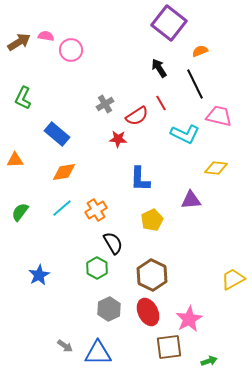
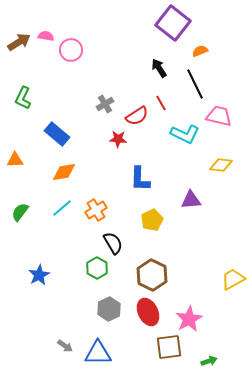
purple square: moved 4 px right
yellow diamond: moved 5 px right, 3 px up
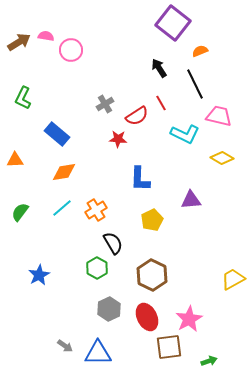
yellow diamond: moved 1 px right, 7 px up; rotated 25 degrees clockwise
red ellipse: moved 1 px left, 5 px down
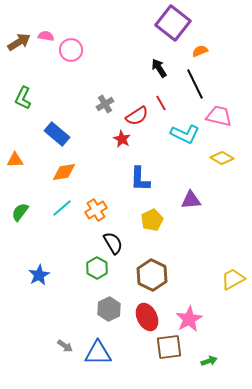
red star: moved 4 px right; rotated 24 degrees clockwise
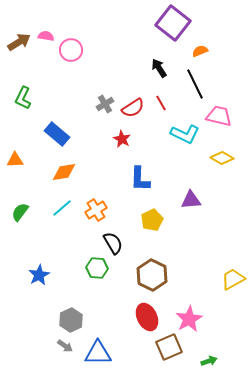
red semicircle: moved 4 px left, 8 px up
green hexagon: rotated 25 degrees counterclockwise
gray hexagon: moved 38 px left, 11 px down
brown square: rotated 16 degrees counterclockwise
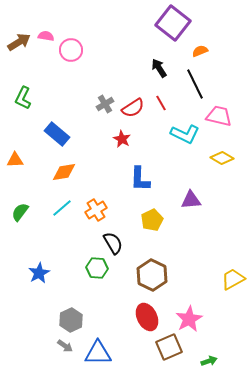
blue star: moved 2 px up
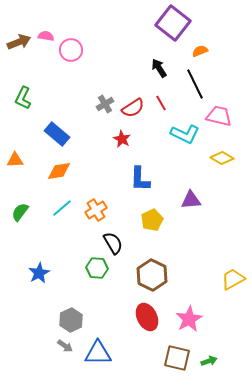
brown arrow: rotated 10 degrees clockwise
orange diamond: moved 5 px left, 1 px up
brown square: moved 8 px right, 11 px down; rotated 36 degrees clockwise
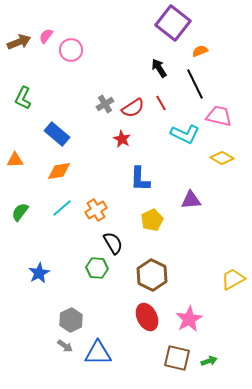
pink semicircle: rotated 63 degrees counterclockwise
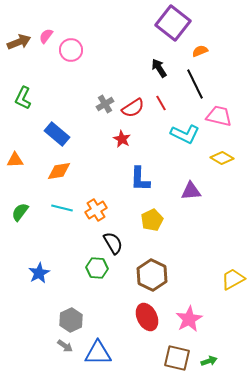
purple triangle: moved 9 px up
cyan line: rotated 55 degrees clockwise
